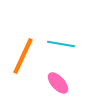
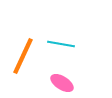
pink ellipse: moved 4 px right; rotated 15 degrees counterclockwise
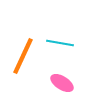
cyan line: moved 1 px left, 1 px up
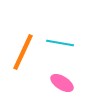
orange line: moved 4 px up
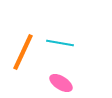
pink ellipse: moved 1 px left
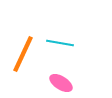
orange line: moved 2 px down
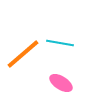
orange line: rotated 24 degrees clockwise
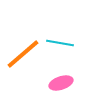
pink ellipse: rotated 50 degrees counterclockwise
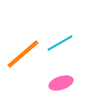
cyan line: rotated 40 degrees counterclockwise
